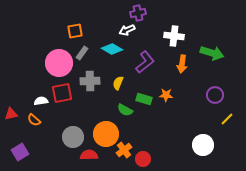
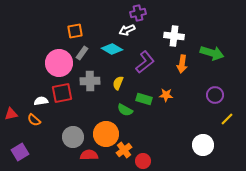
red circle: moved 2 px down
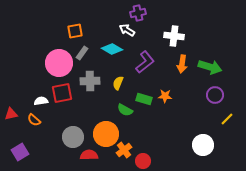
white arrow: rotated 56 degrees clockwise
green arrow: moved 2 px left, 14 px down
orange star: moved 1 px left, 1 px down
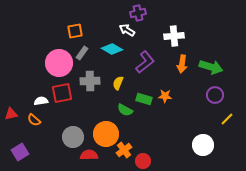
white cross: rotated 12 degrees counterclockwise
green arrow: moved 1 px right
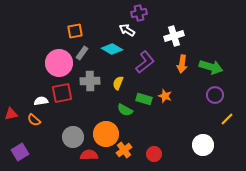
purple cross: moved 1 px right
white cross: rotated 12 degrees counterclockwise
orange star: rotated 16 degrees clockwise
red circle: moved 11 px right, 7 px up
